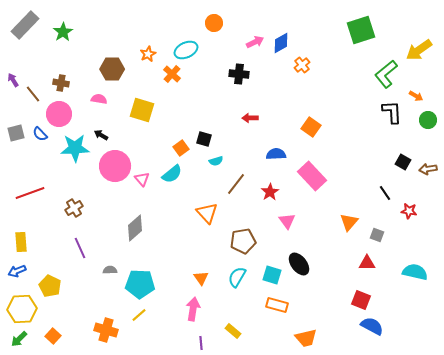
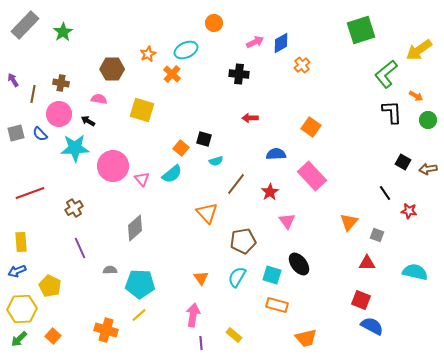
brown line at (33, 94): rotated 48 degrees clockwise
black arrow at (101, 135): moved 13 px left, 14 px up
orange square at (181, 148): rotated 14 degrees counterclockwise
pink circle at (115, 166): moved 2 px left
pink arrow at (193, 309): moved 6 px down
yellow rectangle at (233, 331): moved 1 px right, 4 px down
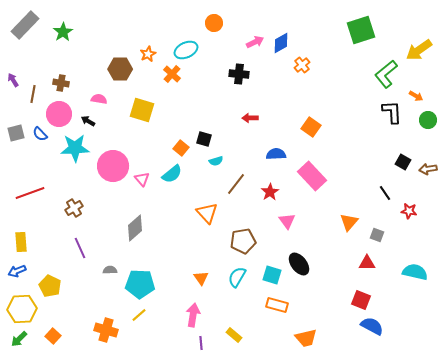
brown hexagon at (112, 69): moved 8 px right
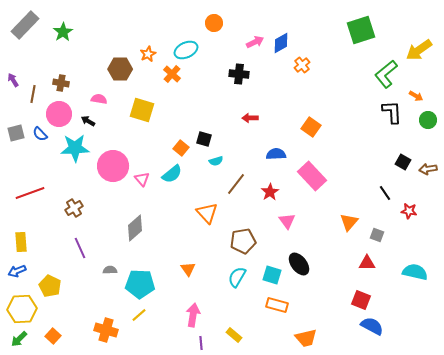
orange triangle at (201, 278): moved 13 px left, 9 px up
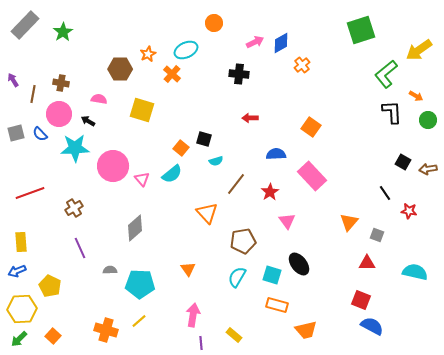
yellow line at (139, 315): moved 6 px down
orange trapezoid at (306, 338): moved 8 px up
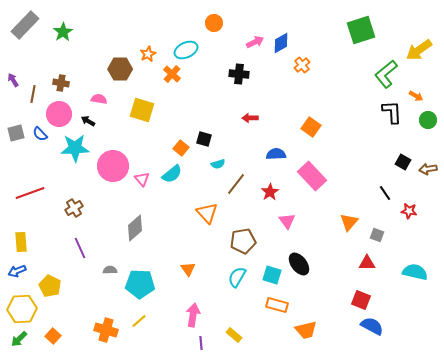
cyan semicircle at (216, 161): moved 2 px right, 3 px down
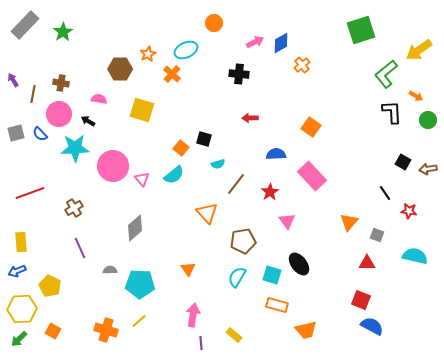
cyan semicircle at (172, 174): moved 2 px right, 1 px down
cyan semicircle at (415, 272): moved 16 px up
orange square at (53, 336): moved 5 px up; rotated 14 degrees counterclockwise
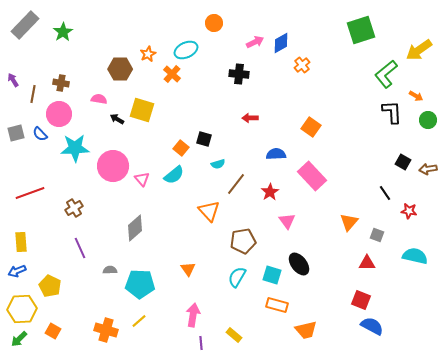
black arrow at (88, 121): moved 29 px right, 2 px up
orange triangle at (207, 213): moved 2 px right, 2 px up
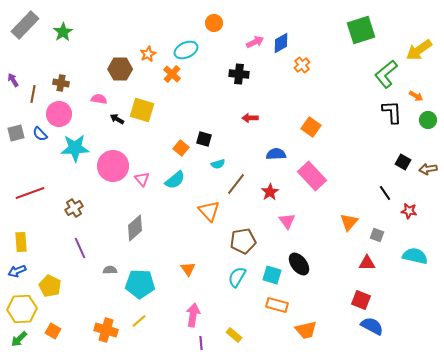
cyan semicircle at (174, 175): moved 1 px right, 5 px down
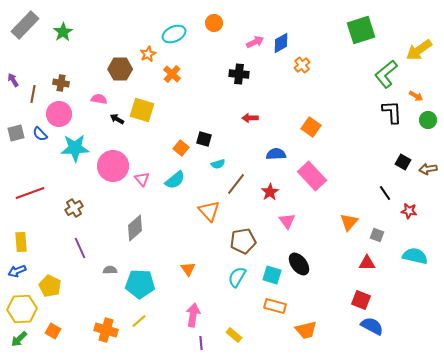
cyan ellipse at (186, 50): moved 12 px left, 16 px up
orange rectangle at (277, 305): moved 2 px left, 1 px down
